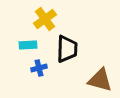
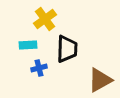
brown triangle: rotated 44 degrees counterclockwise
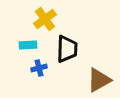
brown triangle: moved 1 px left
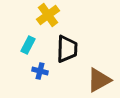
yellow cross: moved 3 px right, 4 px up
cyan rectangle: rotated 60 degrees counterclockwise
blue cross: moved 1 px right, 3 px down; rotated 28 degrees clockwise
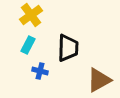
yellow cross: moved 17 px left
black trapezoid: moved 1 px right, 1 px up
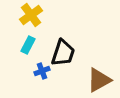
black trapezoid: moved 5 px left, 5 px down; rotated 16 degrees clockwise
blue cross: moved 2 px right; rotated 35 degrees counterclockwise
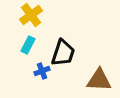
brown triangle: rotated 32 degrees clockwise
